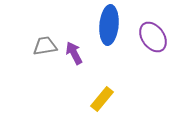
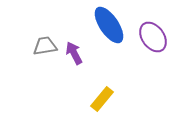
blue ellipse: rotated 39 degrees counterclockwise
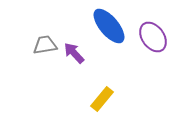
blue ellipse: moved 1 px down; rotated 6 degrees counterclockwise
gray trapezoid: moved 1 px up
purple arrow: rotated 15 degrees counterclockwise
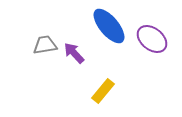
purple ellipse: moved 1 px left, 2 px down; rotated 16 degrees counterclockwise
yellow rectangle: moved 1 px right, 8 px up
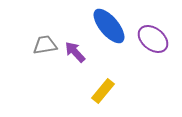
purple ellipse: moved 1 px right
purple arrow: moved 1 px right, 1 px up
